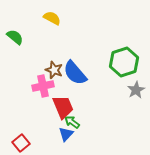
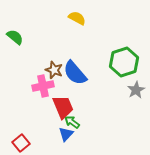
yellow semicircle: moved 25 px right
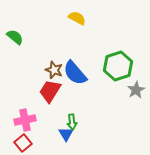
green hexagon: moved 6 px left, 4 px down
pink cross: moved 18 px left, 34 px down
red trapezoid: moved 13 px left, 16 px up; rotated 125 degrees counterclockwise
green arrow: rotated 133 degrees counterclockwise
blue triangle: rotated 14 degrees counterclockwise
red square: moved 2 px right
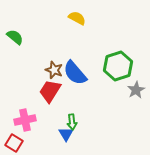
red square: moved 9 px left; rotated 18 degrees counterclockwise
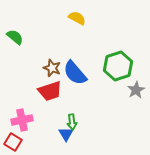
brown star: moved 2 px left, 2 px up
red trapezoid: rotated 140 degrees counterclockwise
pink cross: moved 3 px left
red square: moved 1 px left, 1 px up
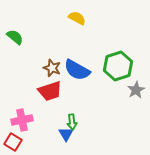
blue semicircle: moved 2 px right, 3 px up; rotated 20 degrees counterclockwise
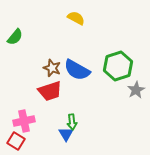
yellow semicircle: moved 1 px left
green semicircle: rotated 90 degrees clockwise
pink cross: moved 2 px right, 1 px down
red square: moved 3 px right, 1 px up
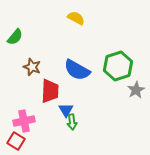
brown star: moved 20 px left, 1 px up
red trapezoid: rotated 70 degrees counterclockwise
blue triangle: moved 24 px up
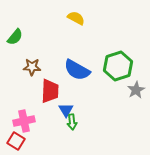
brown star: rotated 18 degrees counterclockwise
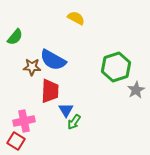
green hexagon: moved 2 px left, 1 px down
blue semicircle: moved 24 px left, 10 px up
green arrow: moved 2 px right; rotated 42 degrees clockwise
